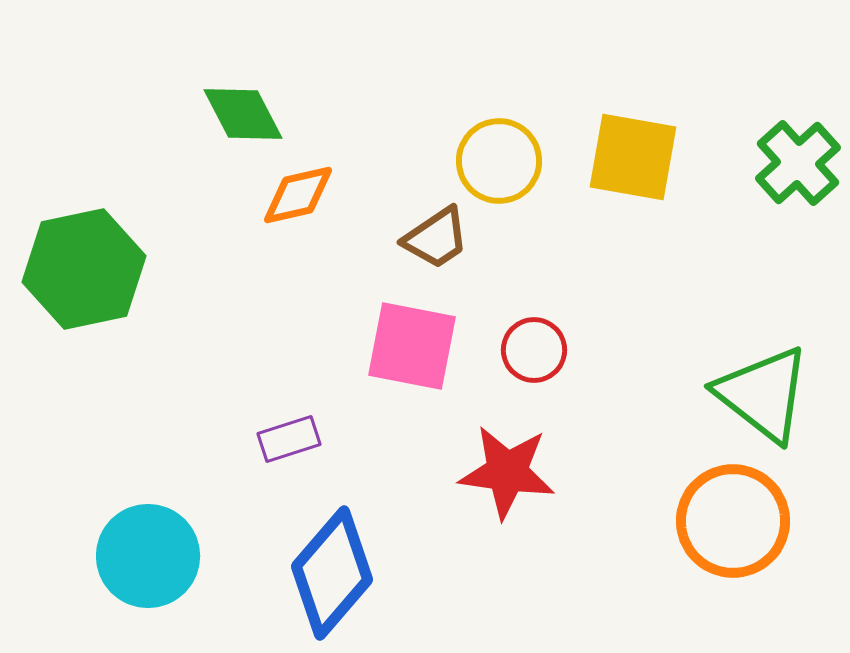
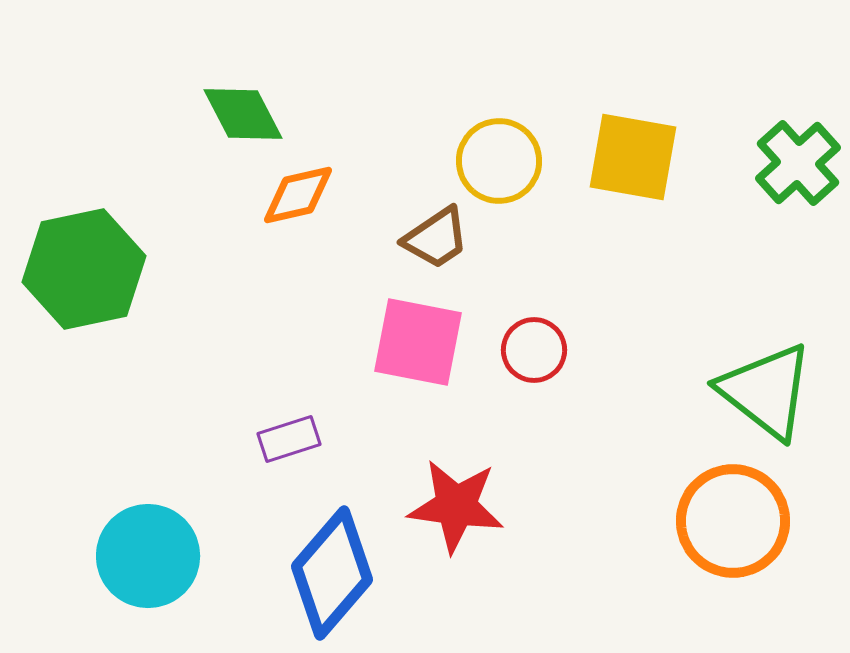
pink square: moved 6 px right, 4 px up
green triangle: moved 3 px right, 3 px up
red star: moved 51 px left, 34 px down
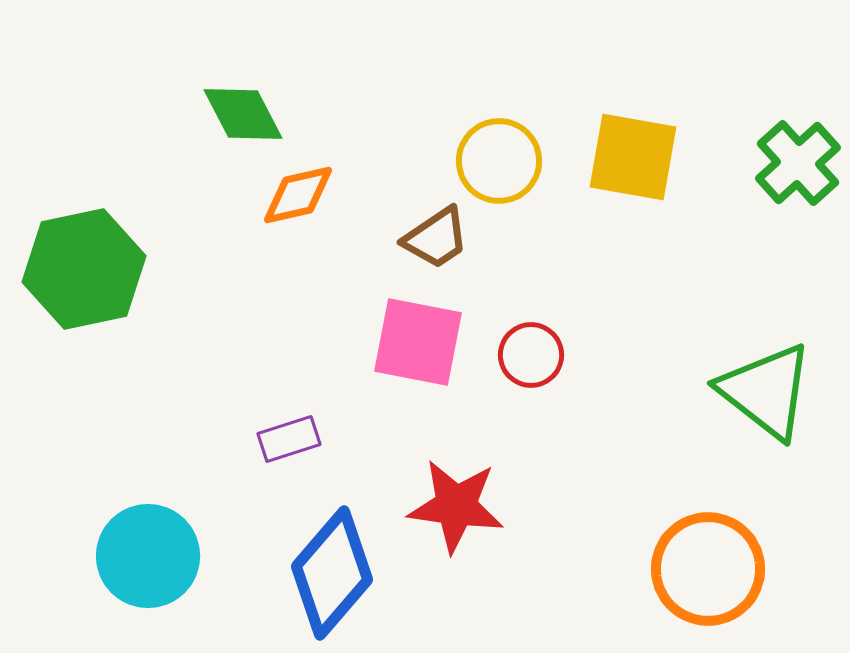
red circle: moved 3 px left, 5 px down
orange circle: moved 25 px left, 48 px down
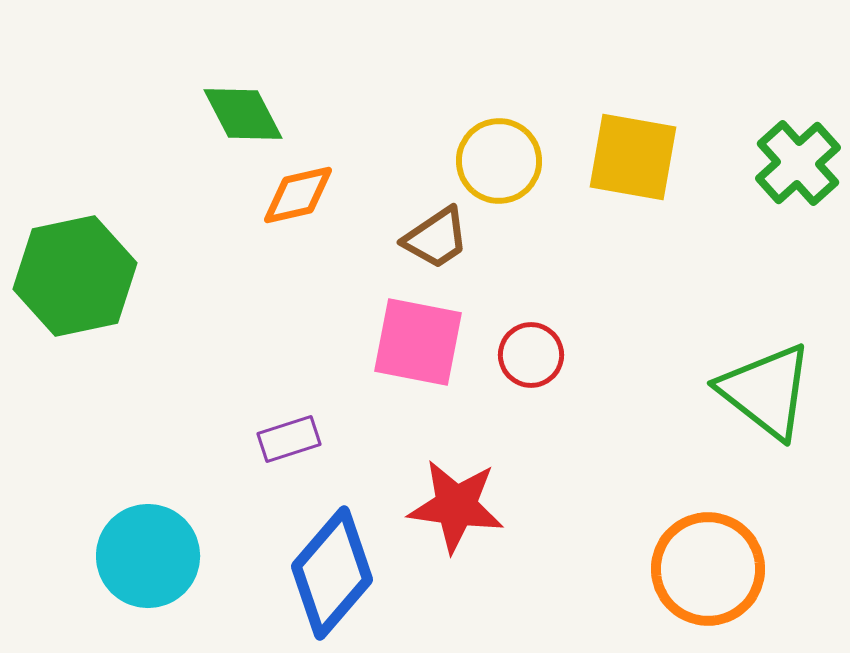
green hexagon: moved 9 px left, 7 px down
